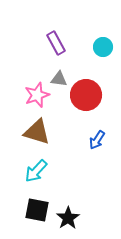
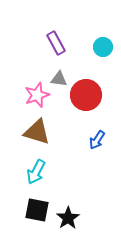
cyan arrow: moved 1 px down; rotated 15 degrees counterclockwise
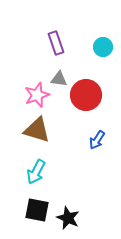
purple rectangle: rotated 10 degrees clockwise
brown triangle: moved 2 px up
black star: rotated 15 degrees counterclockwise
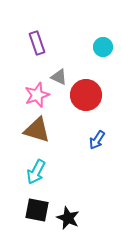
purple rectangle: moved 19 px left
gray triangle: moved 2 px up; rotated 18 degrees clockwise
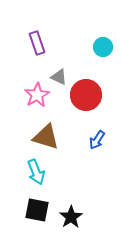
pink star: rotated 10 degrees counterclockwise
brown triangle: moved 9 px right, 7 px down
cyan arrow: rotated 50 degrees counterclockwise
black star: moved 3 px right, 1 px up; rotated 15 degrees clockwise
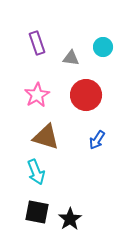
gray triangle: moved 12 px right, 19 px up; rotated 18 degrees counterclockwise
black square: moved 2 px down
black star: moved 1 px left, 2 px down
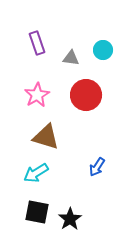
cyan circle: moved 3 px down
blue arrow: moved 27 px down
cyan arrow: moved 1 px down; rotated 80 degrees clockwise
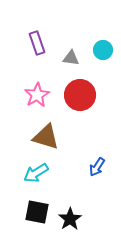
red circle: moved 6 px left
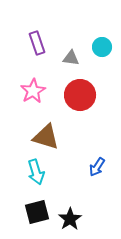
cyan circle: moved 1 px left, 3 px up
pink star: moved 4 px left, 4 px up
cyan arrow: moved 1 px up; rotated 75 degrees counterclockwise
black square: rotated 25 degrees counterclockwise
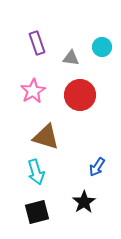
black star: moved 14 px right, 17 px up
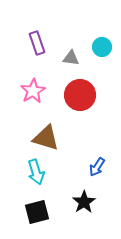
brown triangle: moved 1 px down
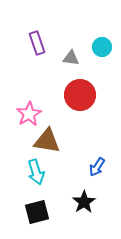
pink star: moved 4 px left, 23 px down
brown triangle: moved 1 px right, 3 px down; rotated 8 degrees counterclockwise
